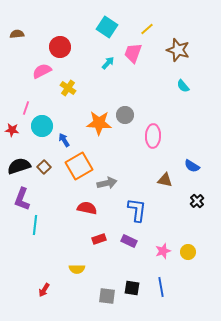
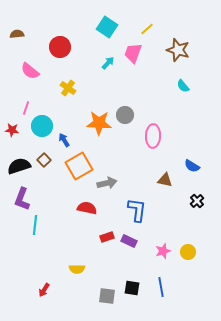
pink semicircle: moved 12 px left; rotated 114 degrees counterclockwise
brown square: moved 7 px up
red rectangle: moved 8 px right, 2 px up
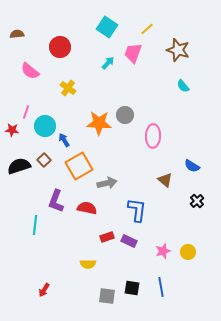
pink line: moved 4 px down
cyan circle: moved 3 px right
brown triangle: rotated 28 degrees clockwise
purple L-shape: moved 34 px right, 2 px down
yellow semicircle: moved 11 px right, 5 px up
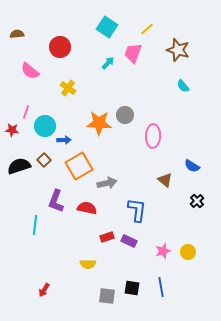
blue arrow: rotated 120 degrees clockwise
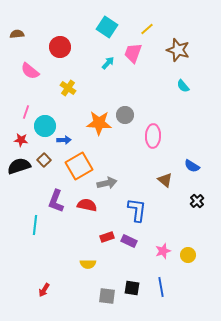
red star: moved 9 px right, 10 px down
red semicircle: moved 3 px up
yellow circle: moved 3 px down
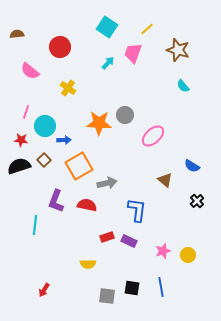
pink ellipse: rotated 45 degrees clockwise
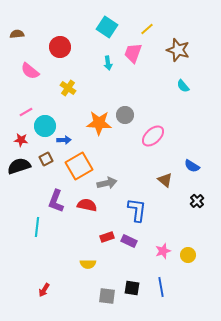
cyan arrow: rotated 128 degrees clockwise
pink line: rotated 40 degrees clockwise
brown square: moved 2 px right, 1 px up; rotated 16 degrees clockwise
cyan line: moved 2 px right, 2 px down
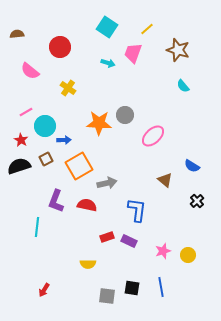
cyan arrow: rotated 64 degrees counterclockwise
red star: rotated 24 degrees clockwise
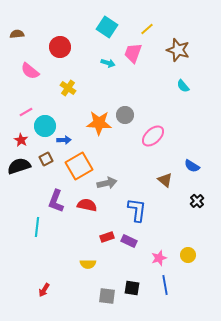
pink star: moved 4 px left, 7 px down
blue line: moved 4 px right, 2 px up
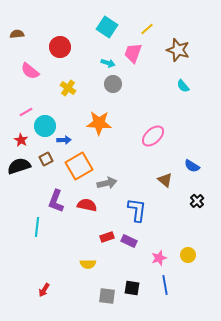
gray circle: moved 12 px left, 31 px up
